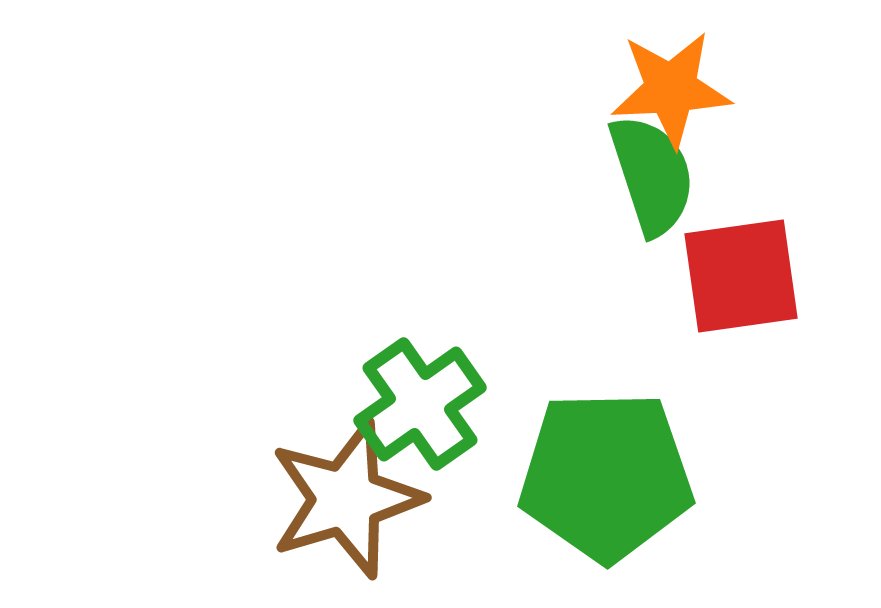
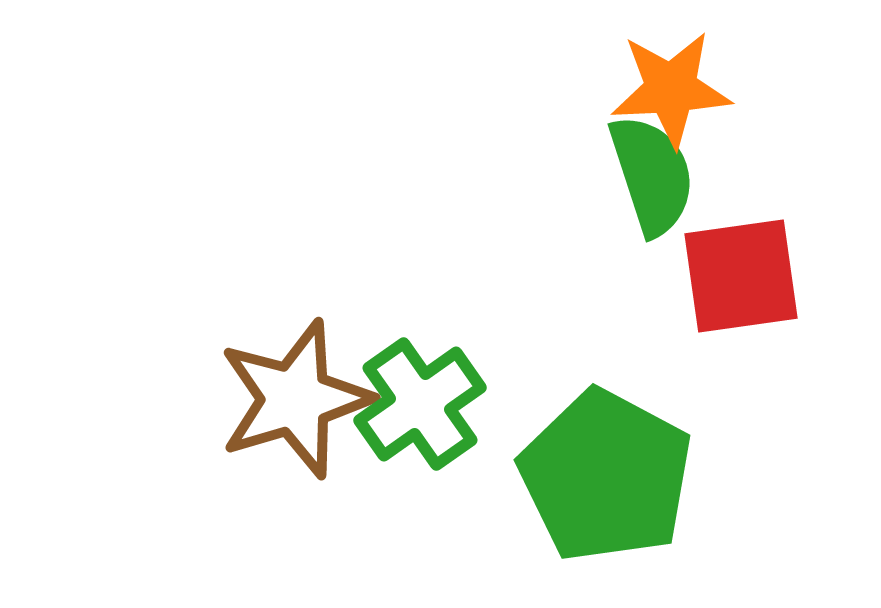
green pentagon: rotated 29 degrees clockwise
brown star: moved 51 px left, 100 px up
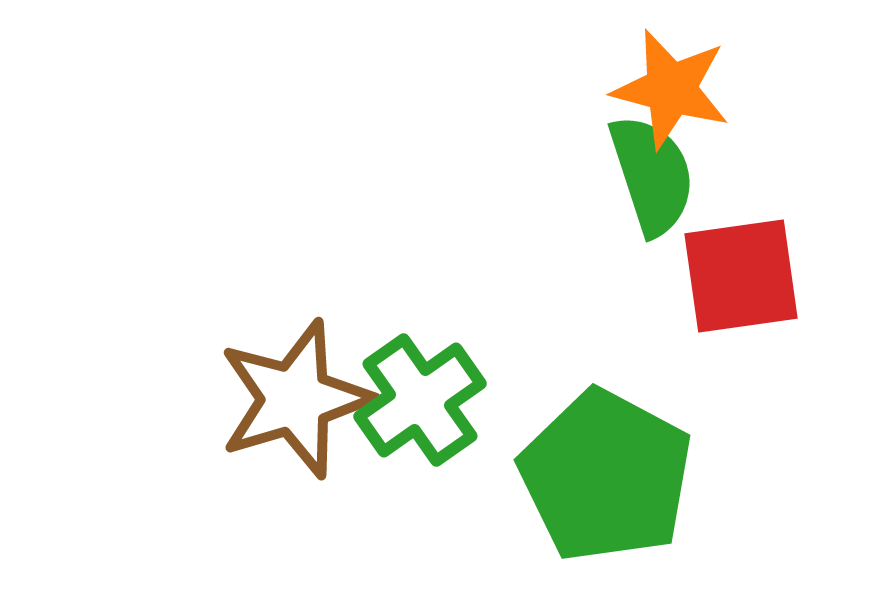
orange star: rotated 18 degrees clockwise
green cross: moved 4 px up
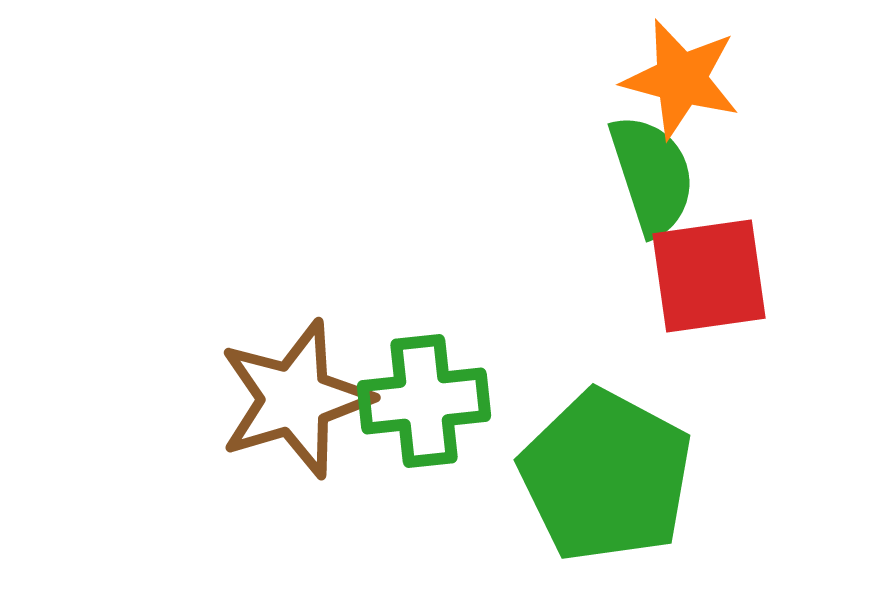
orange star: moved 10 px right, 10 px up
red square: moved 32 px left
green cross: moved 4 px right, 1 px down; rotated 29 degrees clockwise
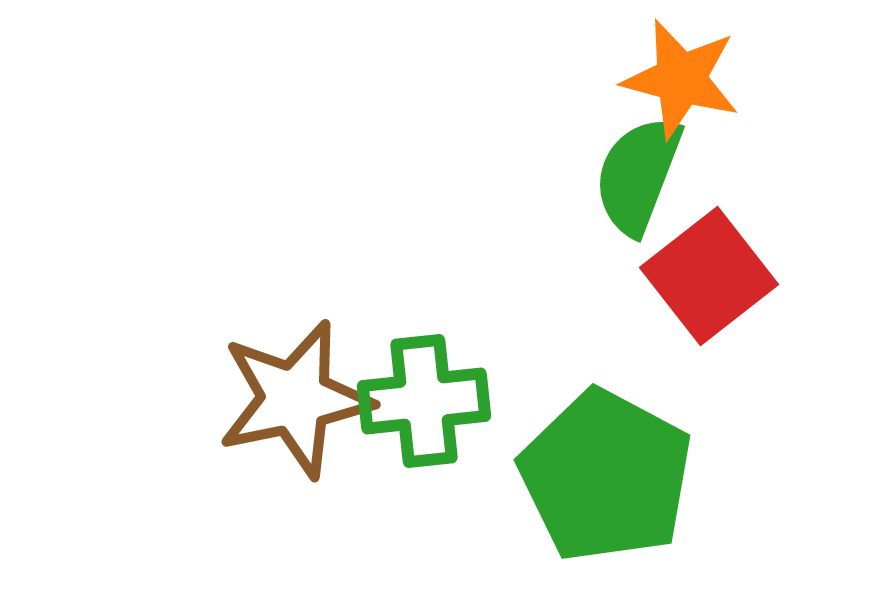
green semicircle: moved 14 px left; rotated 141 degrees counterclockwise
red square: rotated 30 degrees counterclockwise
brown star: rotated 5 degrees clockwise
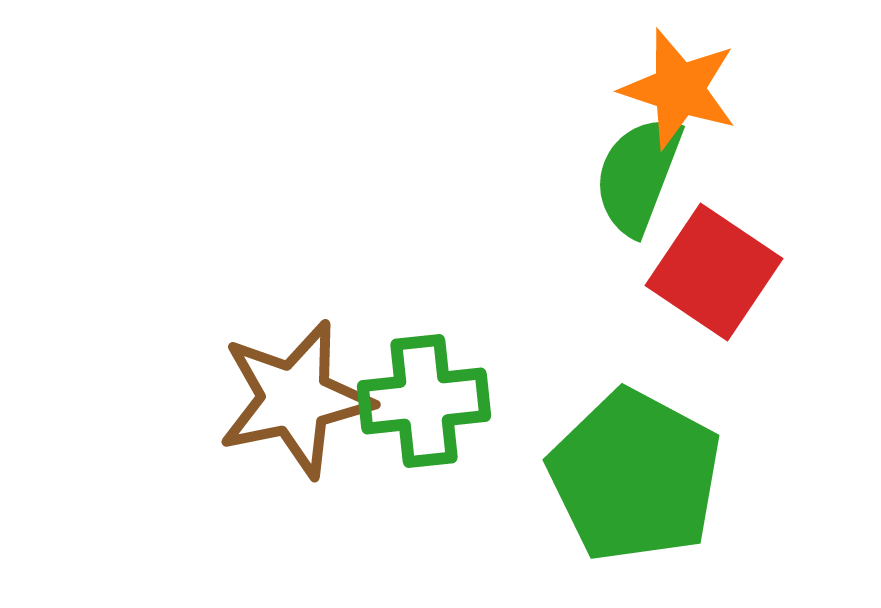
orange star: moved 2 px left, 10 px down; rotated 3 degrees clockwise
red square: moved 5 px right, 4 px up; rotated 18 degrees counterclockwise
green pentagon: moved 29 px right
